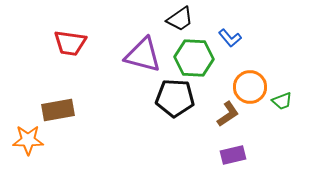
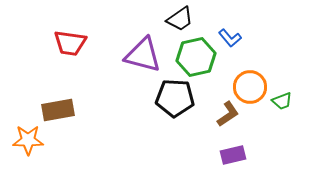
green hexagon: moved 2 px right, 1 px up; rotated 15 degrees counterclockwise
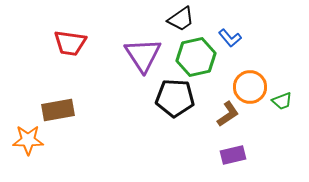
black trapezoid: moved 1 px right
purple triangle: rotated 42 degrees clockwise
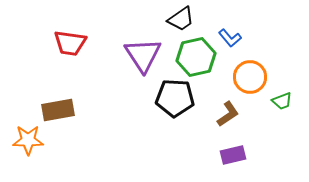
orange circle: moved 10 px up
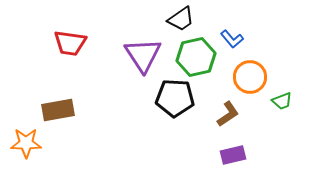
blue L-shape: moved 2 px right, 1 px down
orange star: moved 2 px left, 3 px down
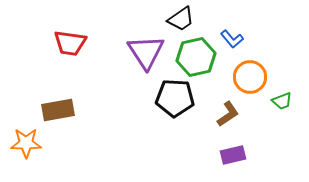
purple triangle: moved 3 px right, 3 px up
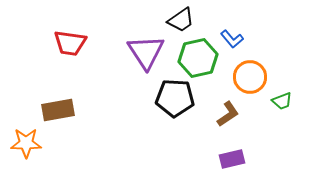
black trapezoid: moved 1 px down
green hexagon: moved 2 px right, 1 px down
purple rectangle: moved 1 px left, 4 px down
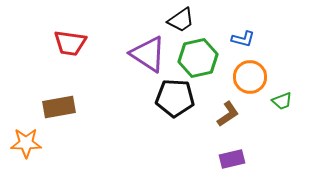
blue L-shape: moved 11 px right; rotated 35 degrees counterclockwise
purple triangle: moved 2 px right, 2 px down; rotated 24 degrees counterclockwise
brown rectangle: moved 1 px right, 3 px up
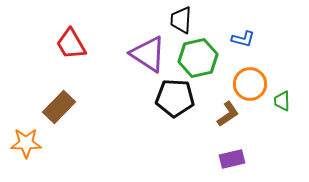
black trapezoid: rotated 128 degrees clockwise
red trapezoid: moved 1 px right, 1 px down; rotated 52 degrees clockwise
orange circle: moved 7 px down
green trapezoid: rotated 110 degrees clockwise
brown rectangle: rotated 36 degrees counterclockwise
